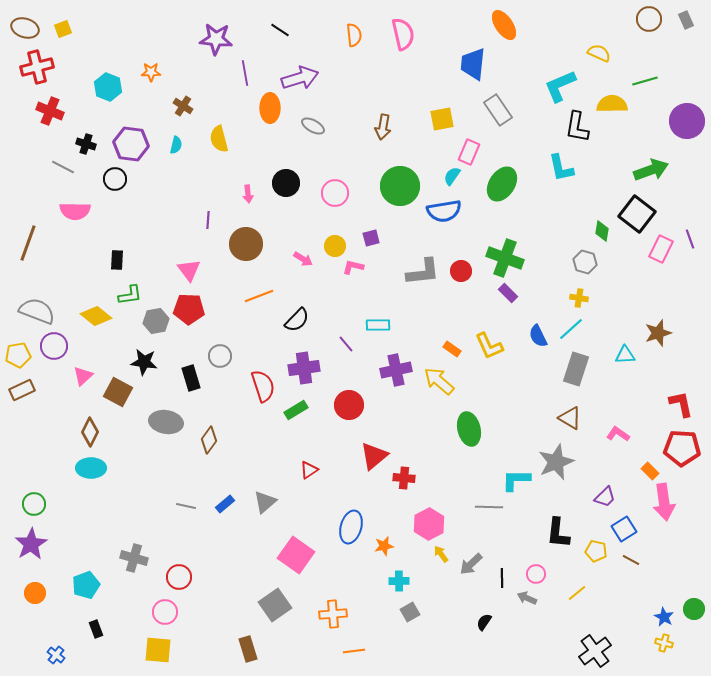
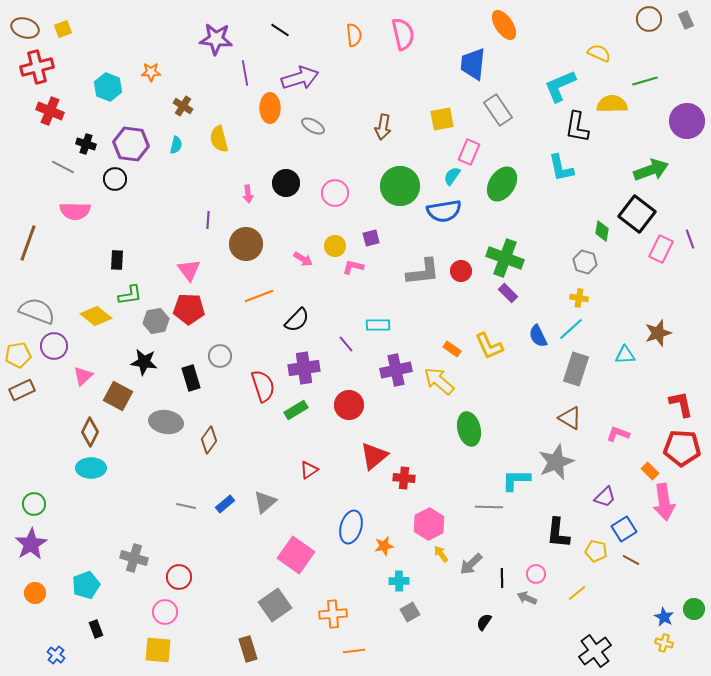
brown square at (118, 392): moved 4 px down
pink L-shape at (618, 434): rotated 15 degrees counterclockwise
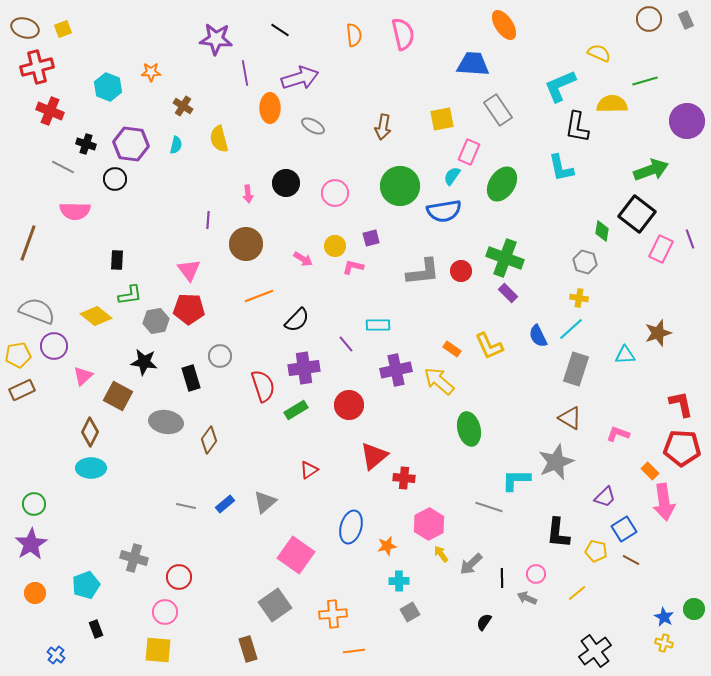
blue trapezoid at (473, 64): rotated 88 degrees clockwise
gray line at (489, 507): rotated 16 degrees clockwise
orange star at (384, 546): moved 3 px right
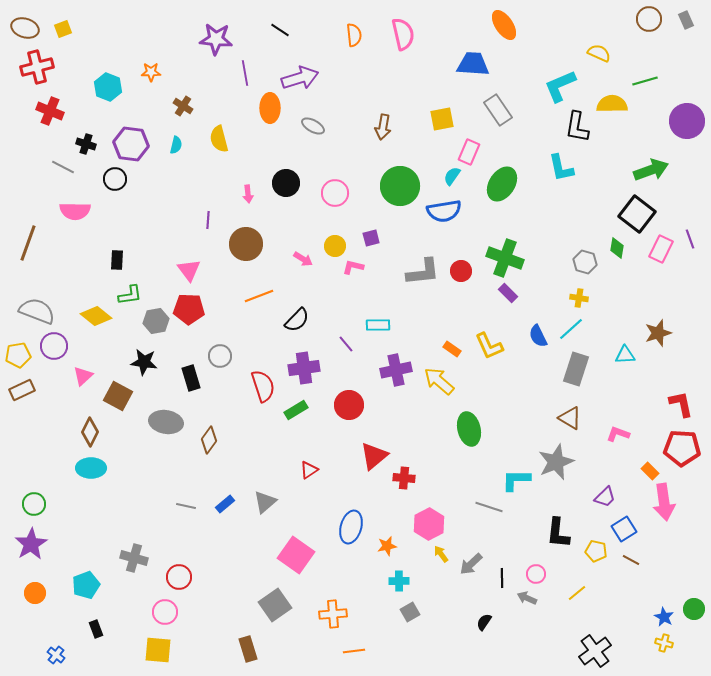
green diamond at (602, 231): moved 15 px right, 17 px down
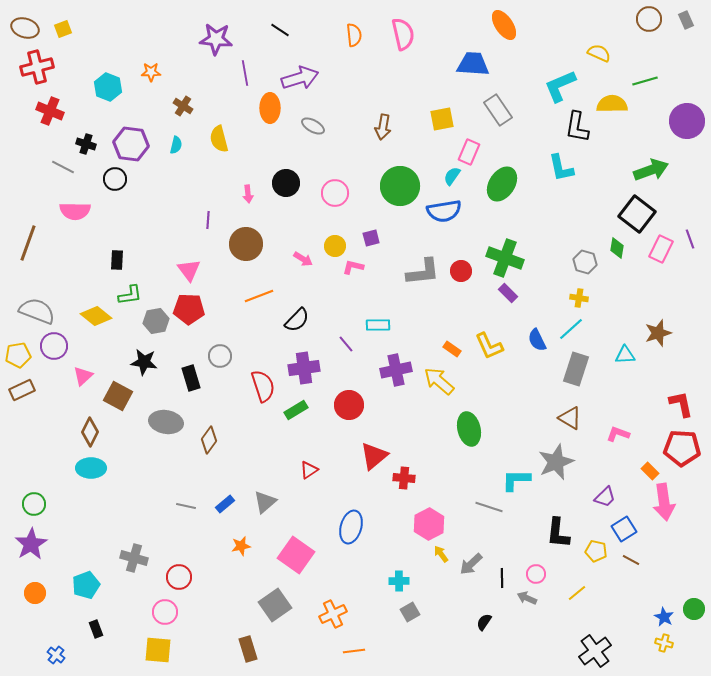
blue semicircle at (538, 336): moved 1 px left, 4 px down
orange star at (387, 546): moved 146 px left
orange cross at (333, 614): rotated 20 degrees counterclockwise
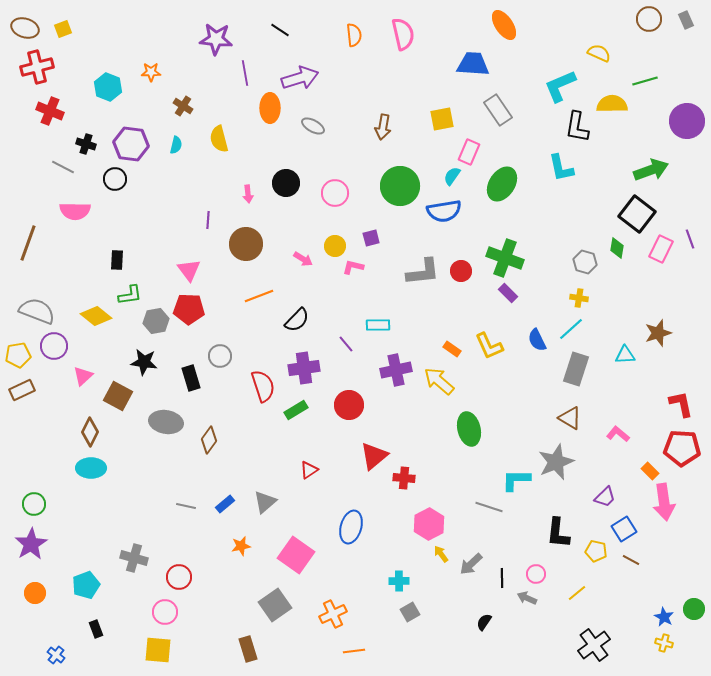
pink L-shape at (618, 434): rotated 20 degrees clockwise
black cross at (595, 651): moved 1 px left, 6 px up
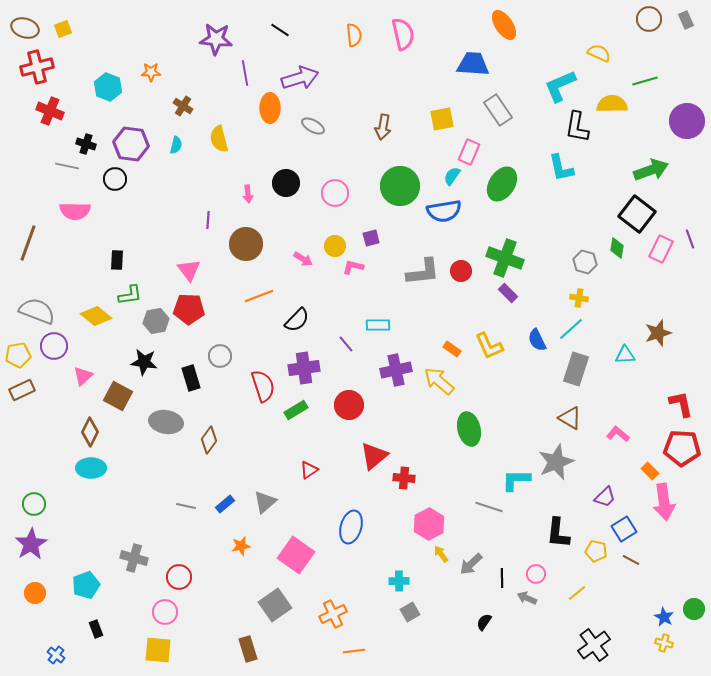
gray line at (63, 167): moved 4 px right, 1 px up; rotated 15 degrees counterclockwise
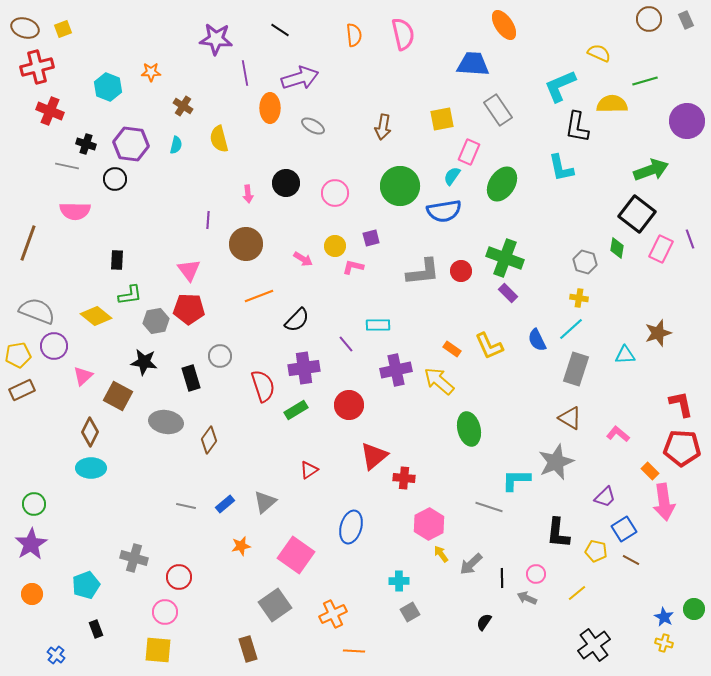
orange circle at (35, 593): moved 3 px left, 1 px down
orange line at (354, 651): rotated 10 degrees clockwise
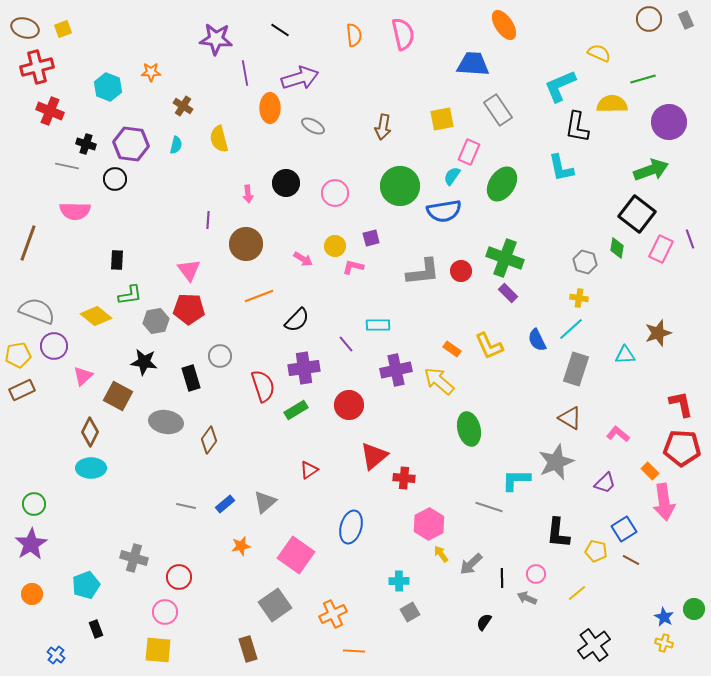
green line at (645, 81): moved 2 px left, 2 px up
purple circle at (687, 121): moved 18 px left, 1 px down
purple trapezoid at (605, 497): moved 14 px up
